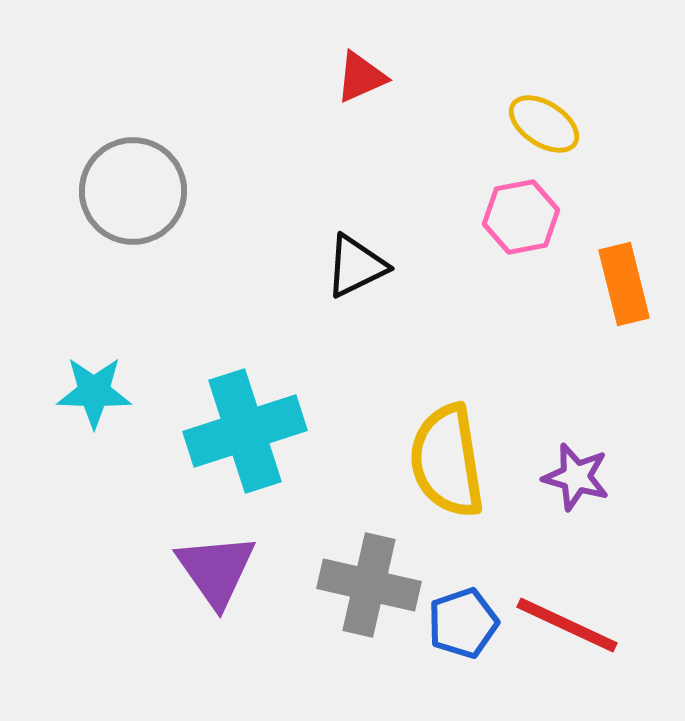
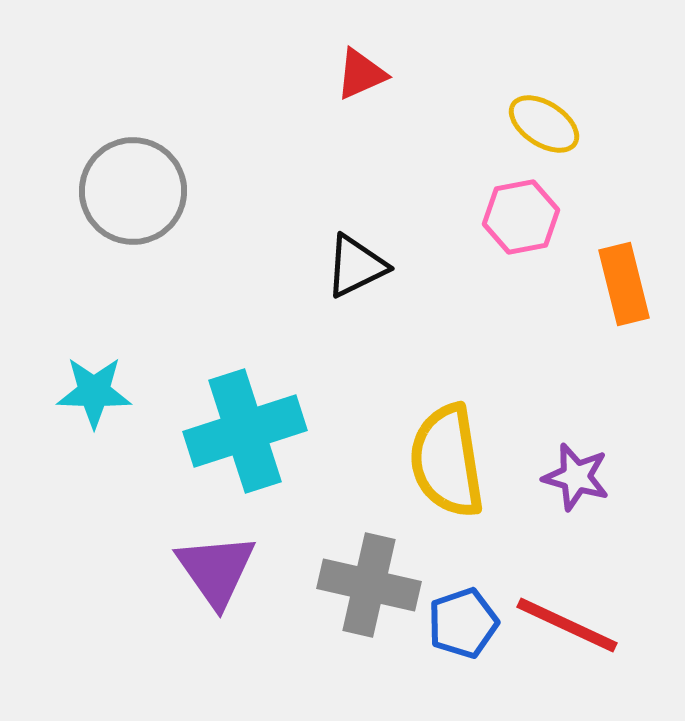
red triangle: moved 3 px up
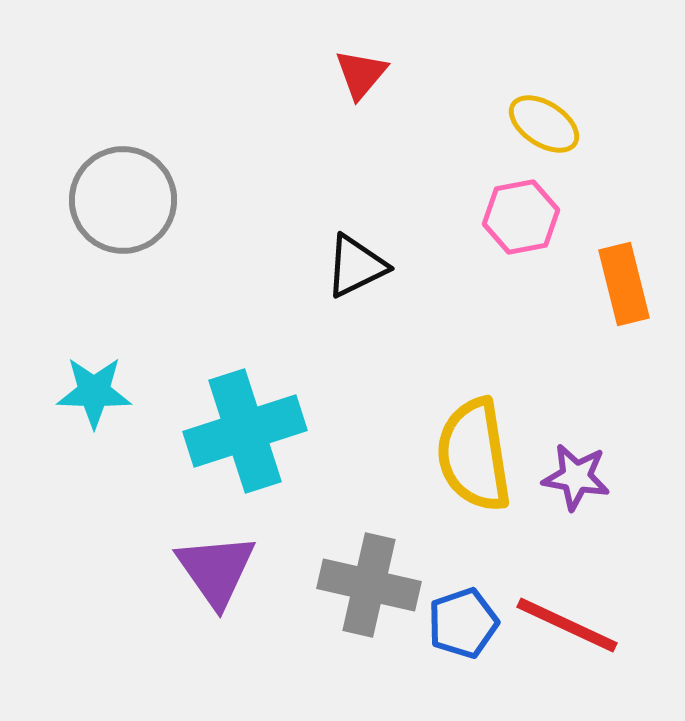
red triangle: rotated 26 degrees counterclockwise
gray circle: moved 10 px left, 9 px down
yellow semicircle: moved 27 px right, 6 px up
purple star: rotated 6 degrees counterclockwise
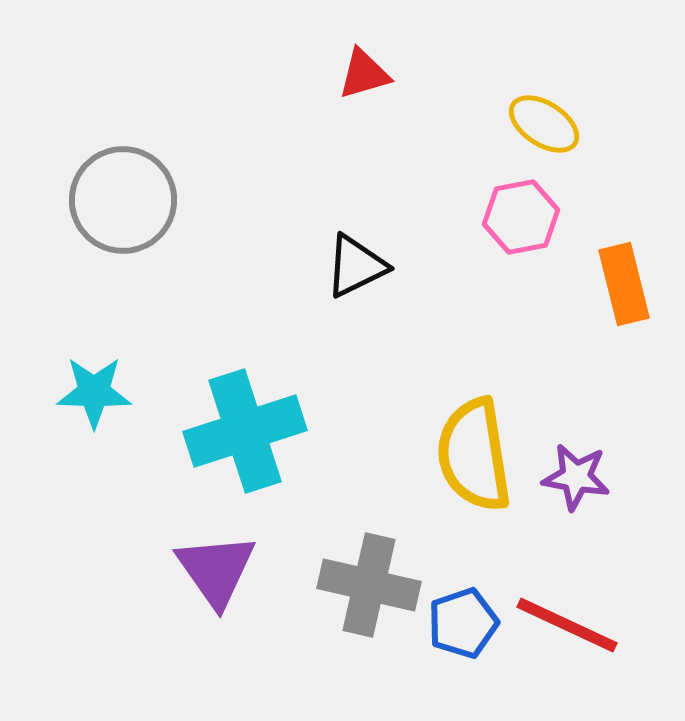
red triangle: moved 3 px right; rotated 34 degrees clockwise
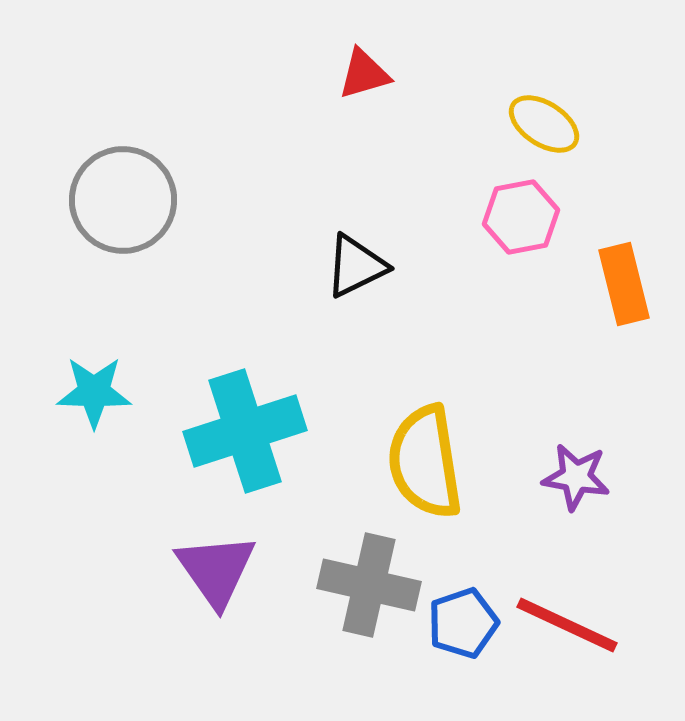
yellow semicircle: moved 49 px left, 7 px down
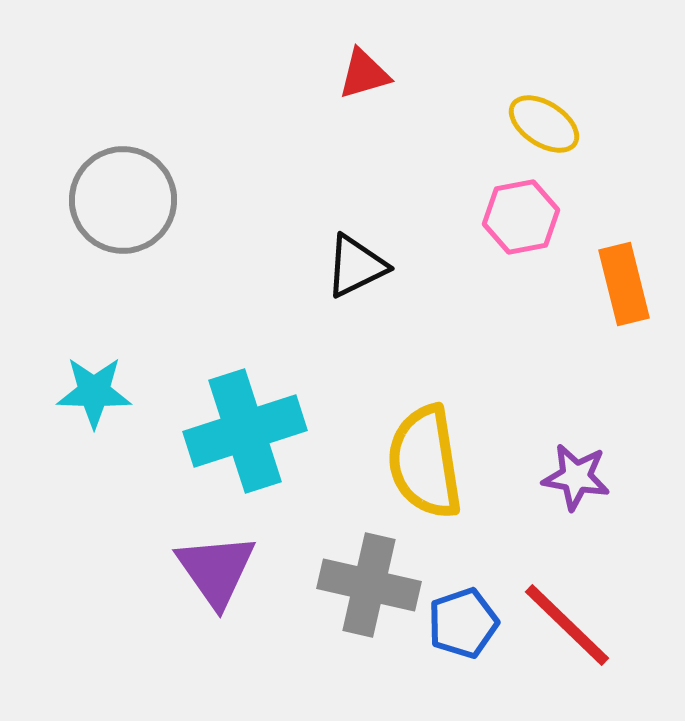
red line: rotated 19 degrees clockwise
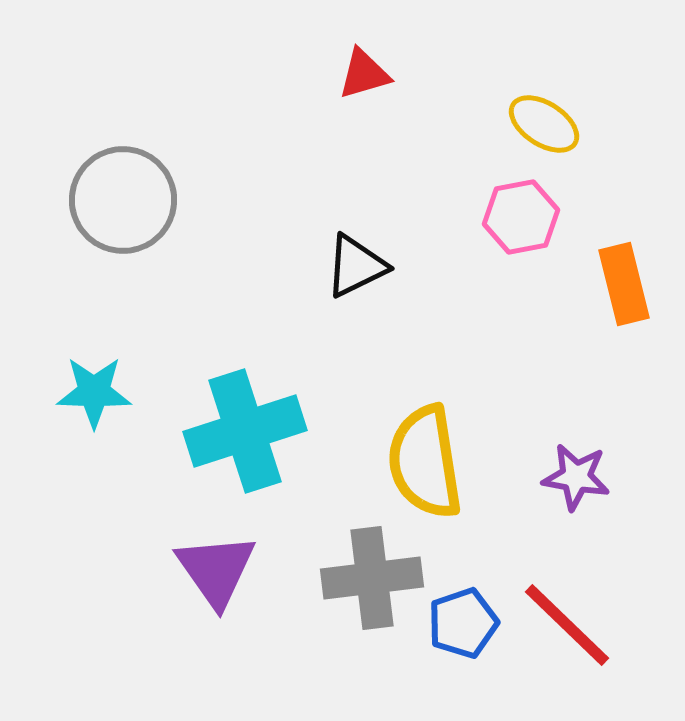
gray cross: moved 3 px right, 7 px up; rotated 20 degrees counterclockwise
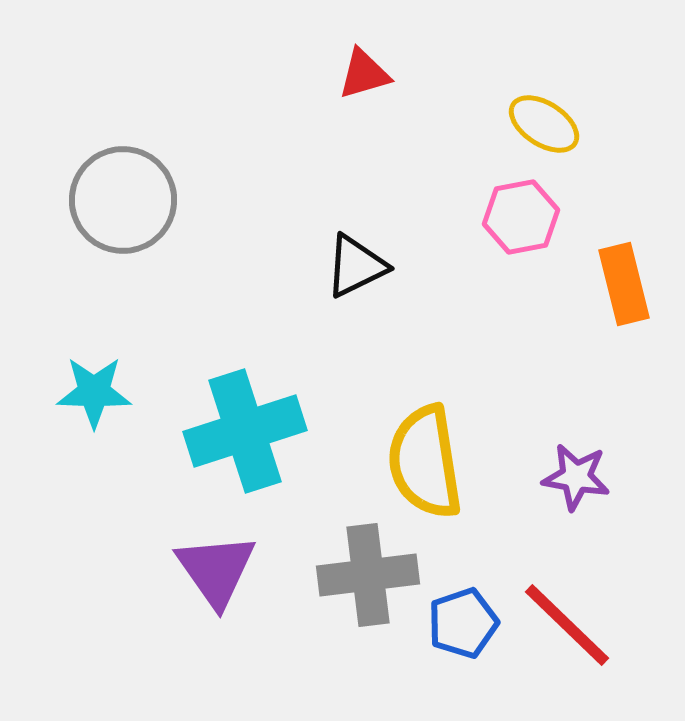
gray cross: moved 4 px left, 3 px up
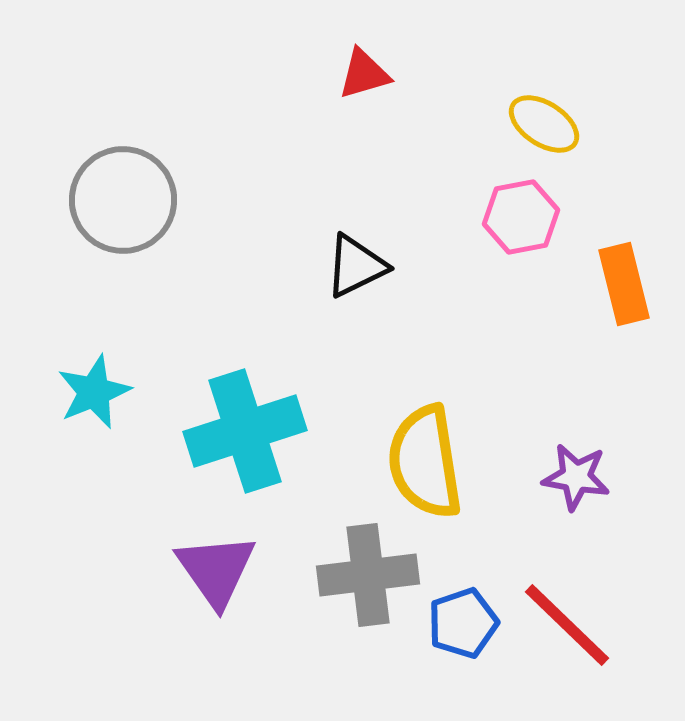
cyan star: rotated 24 degrees counterclockwise
